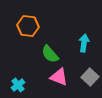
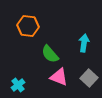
gray square: moved 1 px left, 1 px down
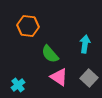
cyan arrow: moved 1 px right, 1 px down
pink triangle: rotated 12 degrees clockwise
